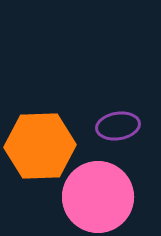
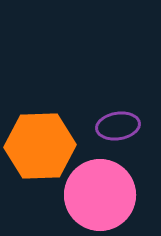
pink circle: moved 2 px right, 2 px up
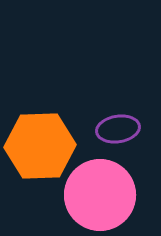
purple ellipse: moved 3 px down
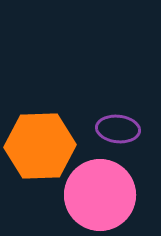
purple ellipse: rotated 15 degrees clockwise
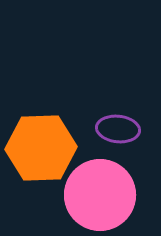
orange hexagon: moved 1 px right, 2 px down
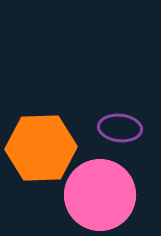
purple ellipse: moved 2 px right, 1 px up
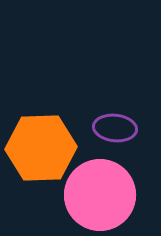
purple ellipse: moved 5 px left
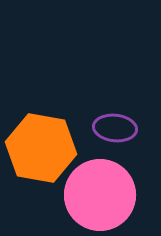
orange hexagon: rotated 12 degrees clockwise
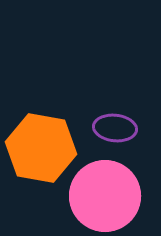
pink circle: moved 5 px right, 1 px down
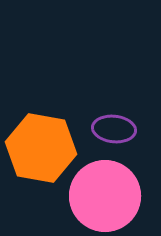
purple ellipse: moved 1 px left, 1 px down
